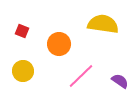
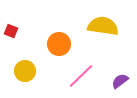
yellow semicircle: moved 2 px down
red square: moved 11 px left
yellow circle: moved 2 px right
purple semicircle: rotated 72 degrees counterclockwise
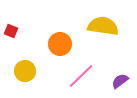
orange circle: moved 1 px right
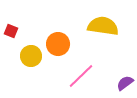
orange circle: moved 2 px left
yellow circle: moved 6 px right, 15 px up
purple semicircle: moved 5 px right, 2 px down
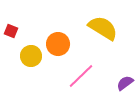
yellow semicircle: moved 2 px down; rotated 24 degrees clockwise
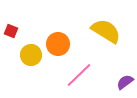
yellow semicircle: moved 3 px right, 3 px down
yellow circle: moved 1 px up
pink line: moved 2 px left, 1 px up
purple semicircle: moved 1 px up
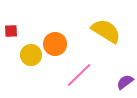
red square: rotated 24 degrees counterclockwise
orange circle: moved 3 px left
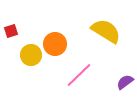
red square: rotated 16 degrees counterclockwise
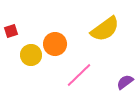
yellow semicircle: moved 1 px left, 2 px up; rotated 112 degrees clockwise
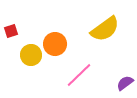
purple semicircle: moved 1 px down
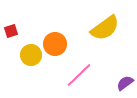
yellow semicircle: moved 1 px up
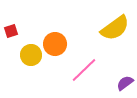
yellow semicircle: moved 10 px right
pink line: moved 5 px right, 5 px up
